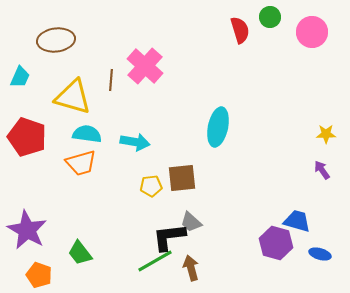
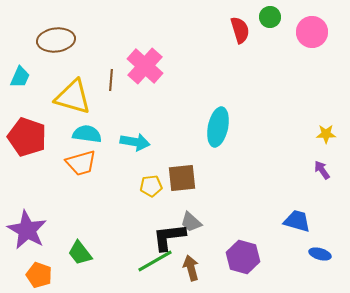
purple hexagon: moved 33 px left, 14 px down
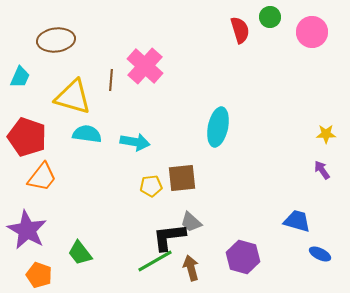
orange trapezoid: moved 39 px left, 14 px down; rotated 36 degrees counterclockwise
blue ellipse: rotated 10 degrees clockwise
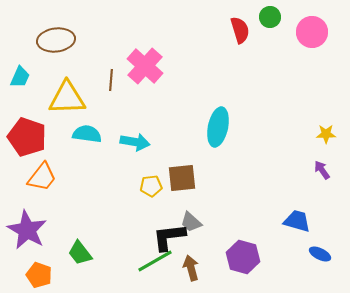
yellow triangle: moved 6 px left, 1 px down; rotated 18 degrees counterclockwise
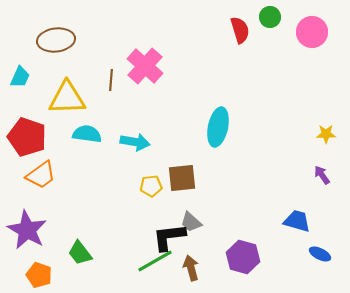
purple arrow: moved 5 px down
orange trapezoid: moved 1 px left, 2 px up; rotated 16 degrees clockwise
